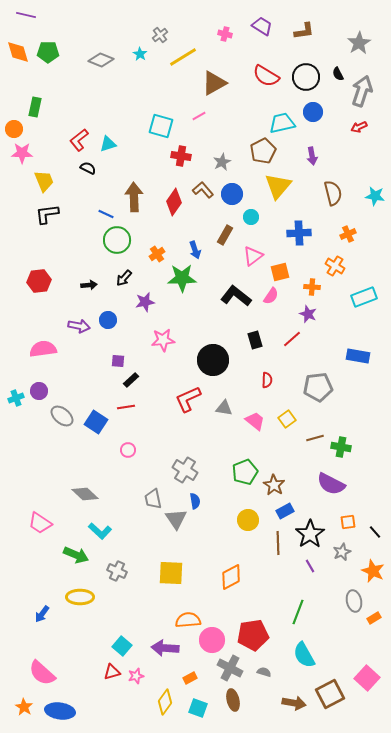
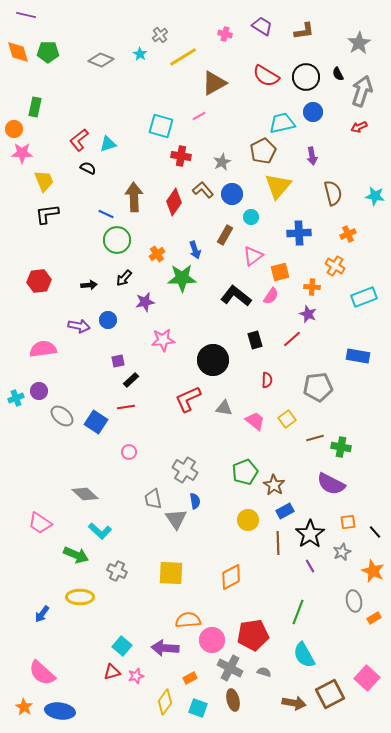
purple square at (118, 361): rotated 16 degrees counterclockwise
pink circle at (128, 450): moved 1 px right, 2 px down
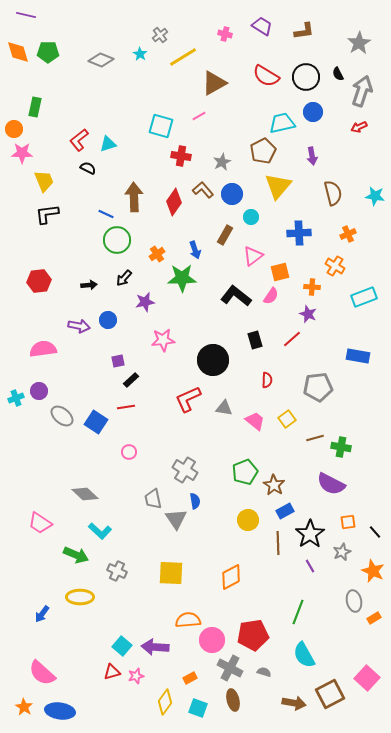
purple arrow at (165, 648): moved 10 px left, 1 px up
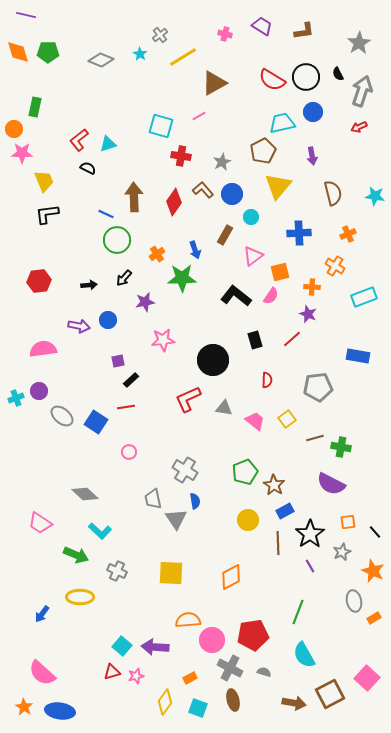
red semicircle at (266, 76): moved 6 px right, 4 px down
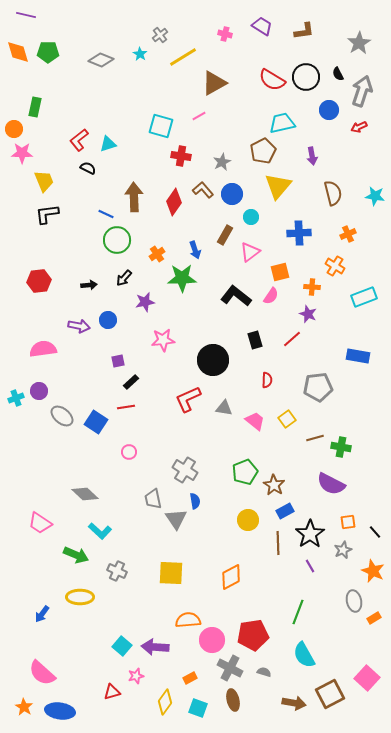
blue circle at (313, 112): moved 16 px right, 2 px up
pink triangle at (253, 256): moved 3 px left, 4 px up
black rectangle at (131, 380): moved 2 px down
gray star at (342, 552): moved 1 px right, 2 px up
red triangle at (112, 672): moved 20 px down
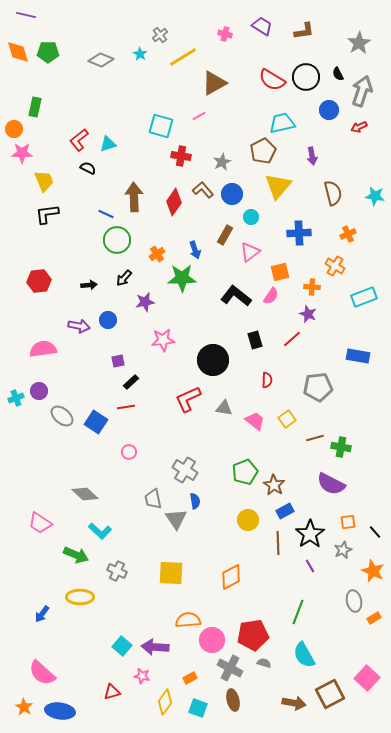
gray semicircle at (264, 672): moved 9 px up
pink star at (136, 676): moved 6 px right; rotated 28 degrees clockwise
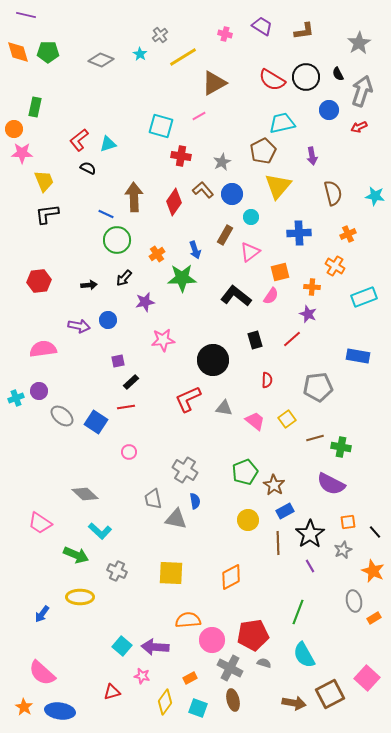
gray triangle at (176, 519): rotated 45 degrees counterclockwise
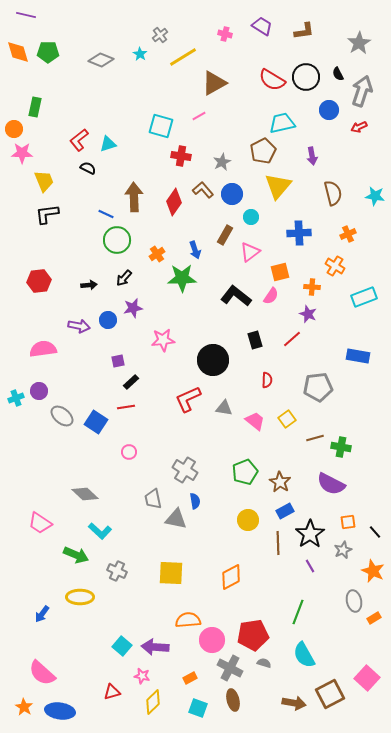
purple star at (145, 302): moved 12 px left, 6 px down
brown star at (274, 485): moved 6 px right, 3 px up
yellow diamond at (165, 702): moved 12 px left; rotated 10 degrees clockwise
